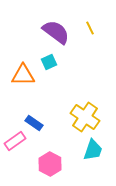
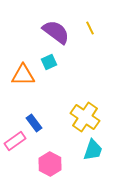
blue rectangle: rotated 18 degrees clockwise
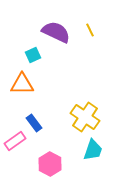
yellow line: moved 2 px down
purple semicircle: rotated 12 degrees counterclockwise
cyan square: moved 16 px left, 7 px up
orange triangle: moved 1 px left, 9 px down
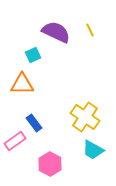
cyan trapezoid: rotated 100 degrees clockwise
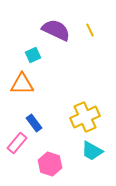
purple semicircle: moved 2 px up
yellow cross: rotated 32 degrees clockwise
pink rectangle: moved 2 px right, 2 px down; rotated 15 degrees counterclockwise
cyan trapezoid: moved 1 px left, 1 px down
pink hexagon: rotated 10 degrees counterclockwise
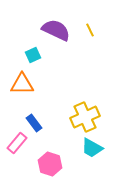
cyan trapezoid: moved 3 px up
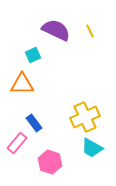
yellow line: moved 1 px down
pink hexagon: moved 2 px up
